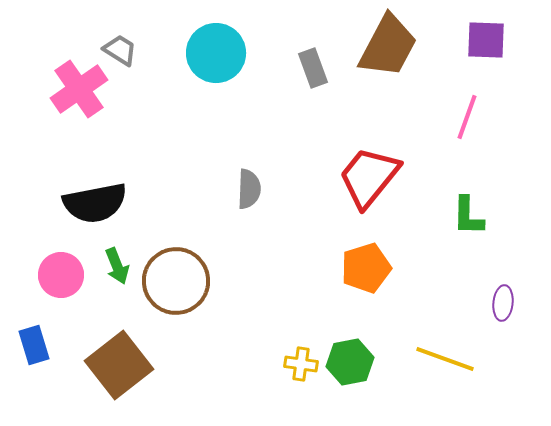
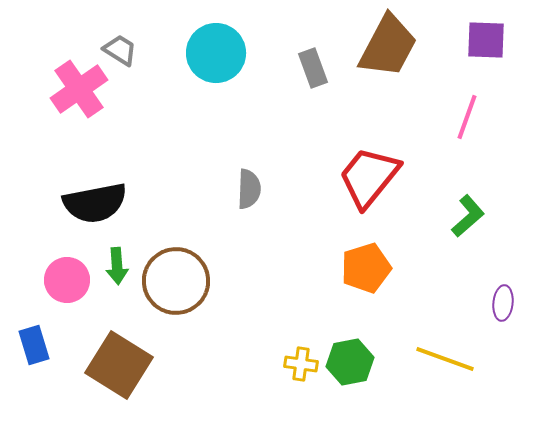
green L-shape: rotated 132 degrees counterclockwise
green arrow: rotated 18 degrees clockwise
pink circle: moved 6 px right, 5 px down
brown square: rotated 20 degrees counterclockwise
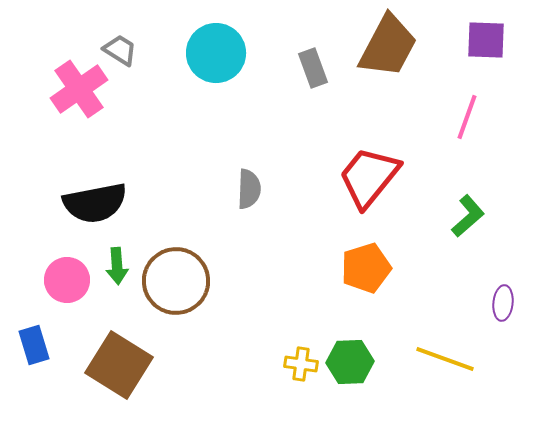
green hexagon: rotated 9 degrees clockwise
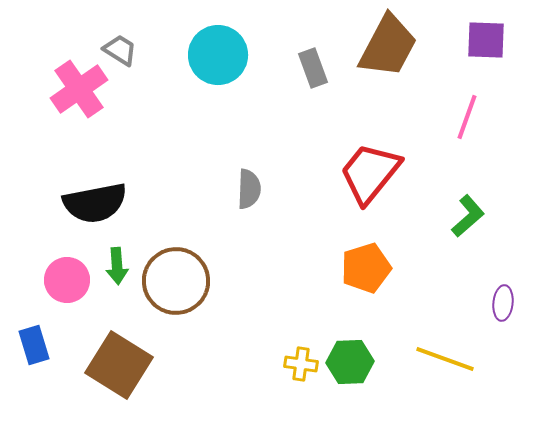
cyan circle: moved 2 px right, 2 px down
red trapezoid: moved 1 px right, 4 px up
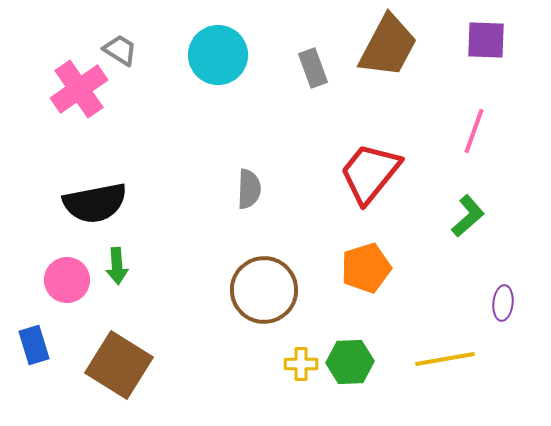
pink line: moved 7 px right, 14 px down
brown circle: moved 88 px right, 9 px down
yellow line: rotated 30 degrees counterclockwise
yellow cross: rotated 8 degrees counterclockwise
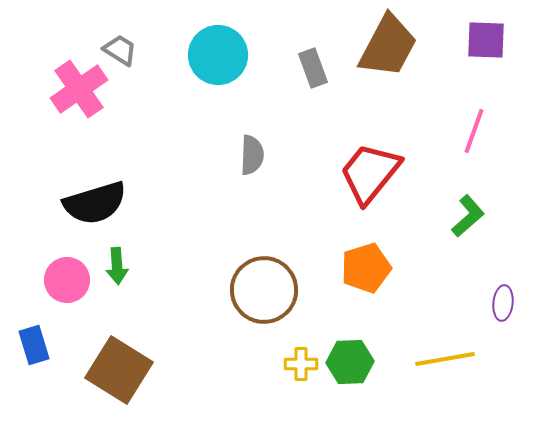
gray semicircle: moved 3 px right, 34 px up
black semicircle: rotated 6 degrees counterclockwise
brown square: moved 5 px down
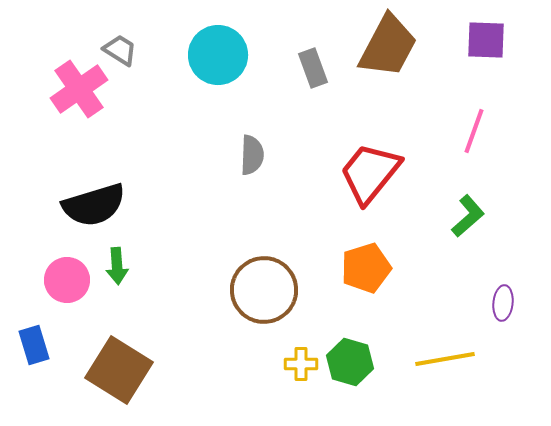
black semicircle: moved 1 px left, 2 px down
green hexagon: rotated 18 degrees clockwise
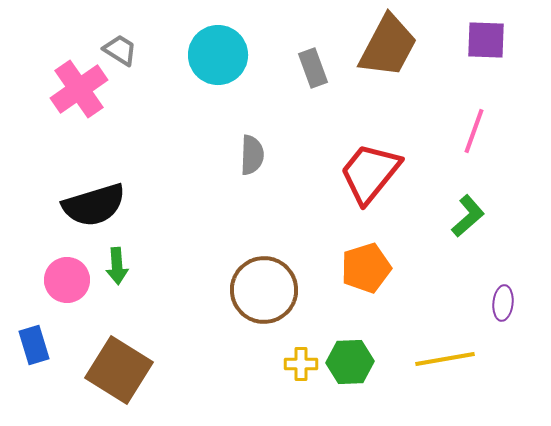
green hexagon: rotated 18 degrees counterclockwise
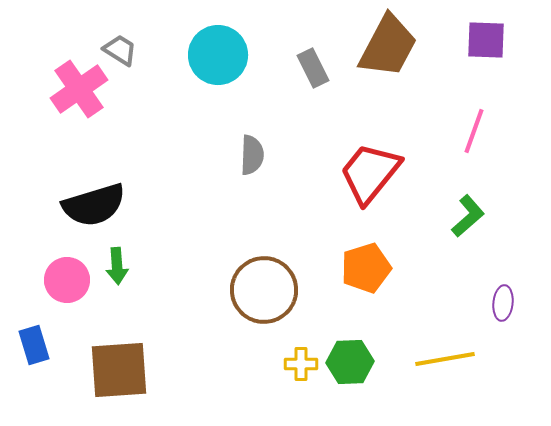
gray rectangle: rotated 6 degrees counterclockwise
brown square: rotated 36 degrees counterclockwise
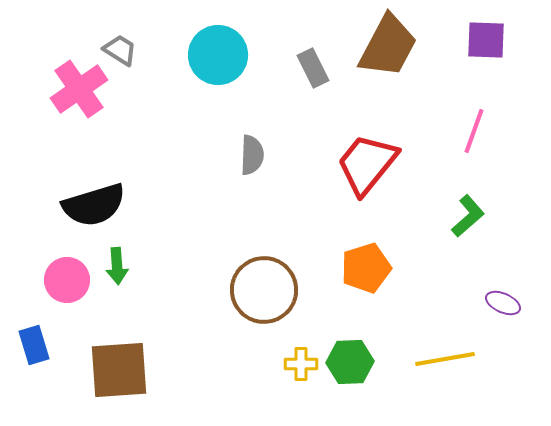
red trapezoid: moved 3 px left, 9 px up
purple ellipse: rotated 72 degrees counterclockwise
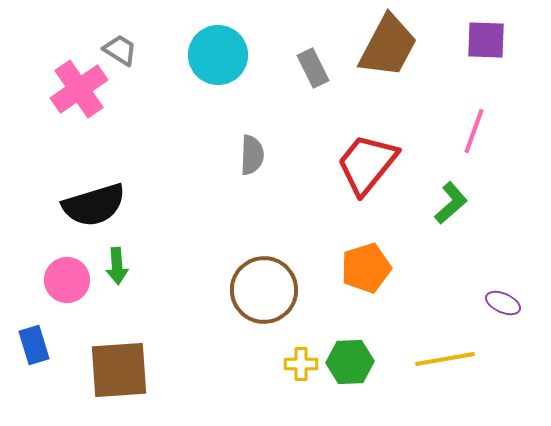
green L-shape: moved 17 px left, 13 px up
